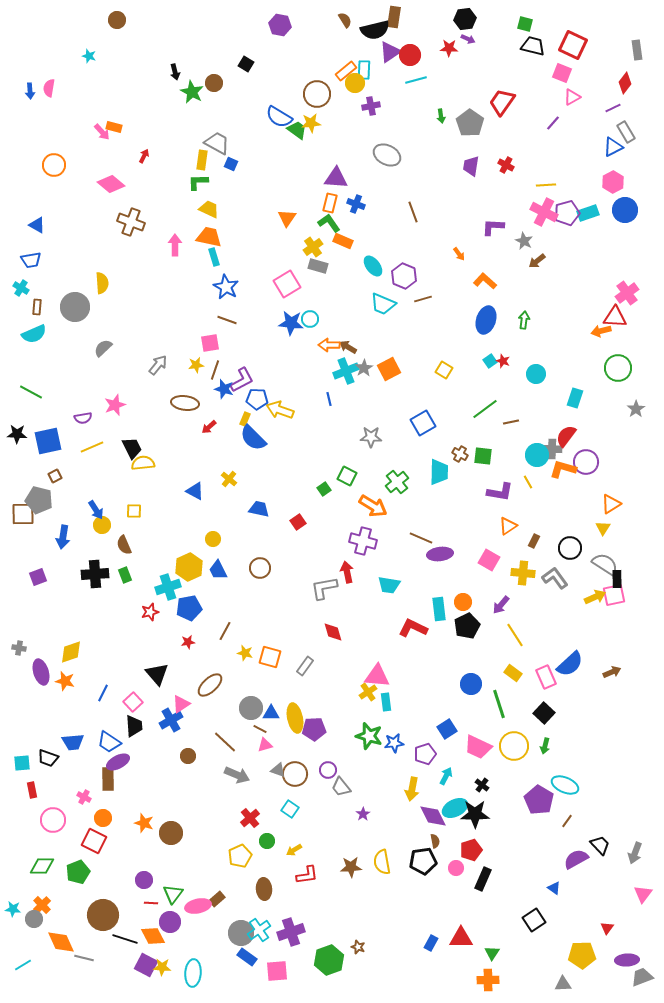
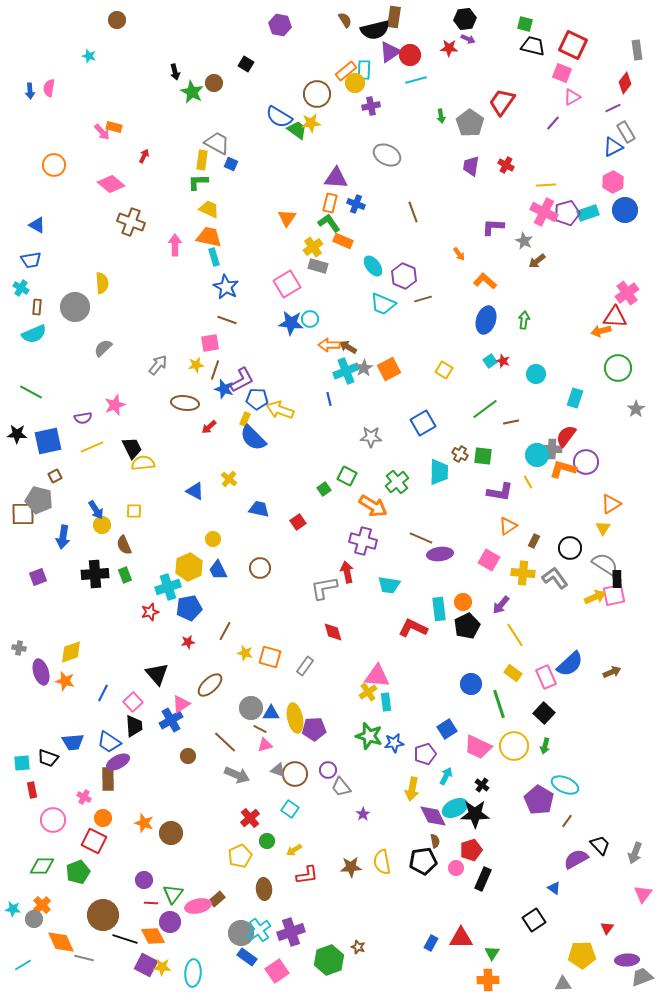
pink square at (277, 971): rotated 30 degrees counterclockwise
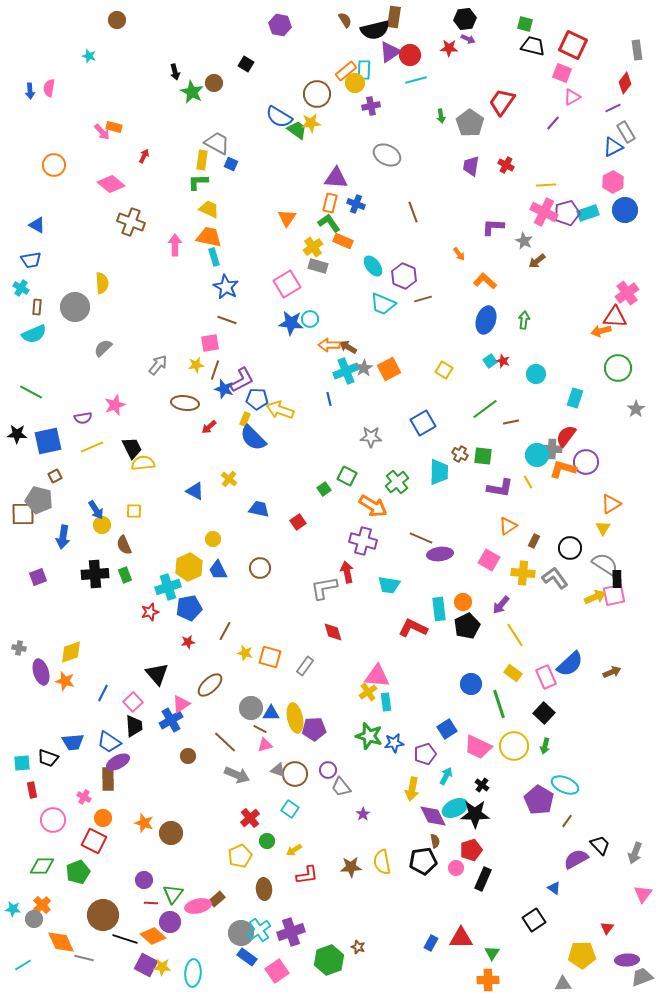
purple L-shape at (500, 492): moved 4 px up
orange diamond at (153, 936): rotated 20 degrees counterclockwise
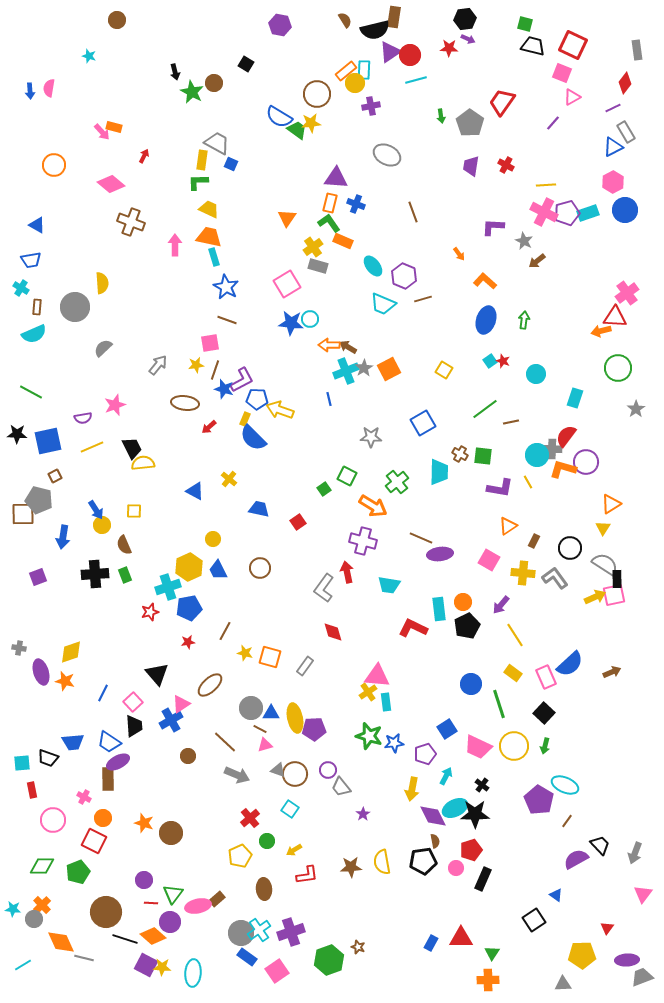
gray L-shape at (324, 588): rotated 44 degrees counterclockwise
blue triangle at (554, 888): moved 2 px right, 7 px down
brown circle at (103, 915): moved 3 px right, 3 px up
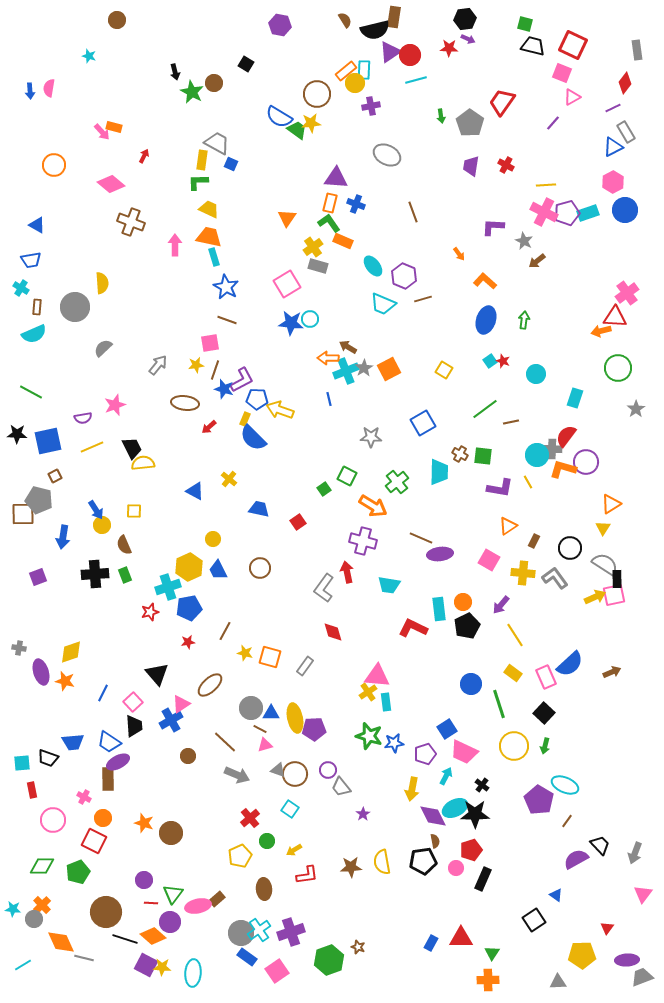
orange arrow at (329, 345): moved 1 px left, 13 px down
pink trapezoid at (478, 747): moved 14 px left, 5 px down
gray triangle at (563, 984): moved 5 px left, 2 px up
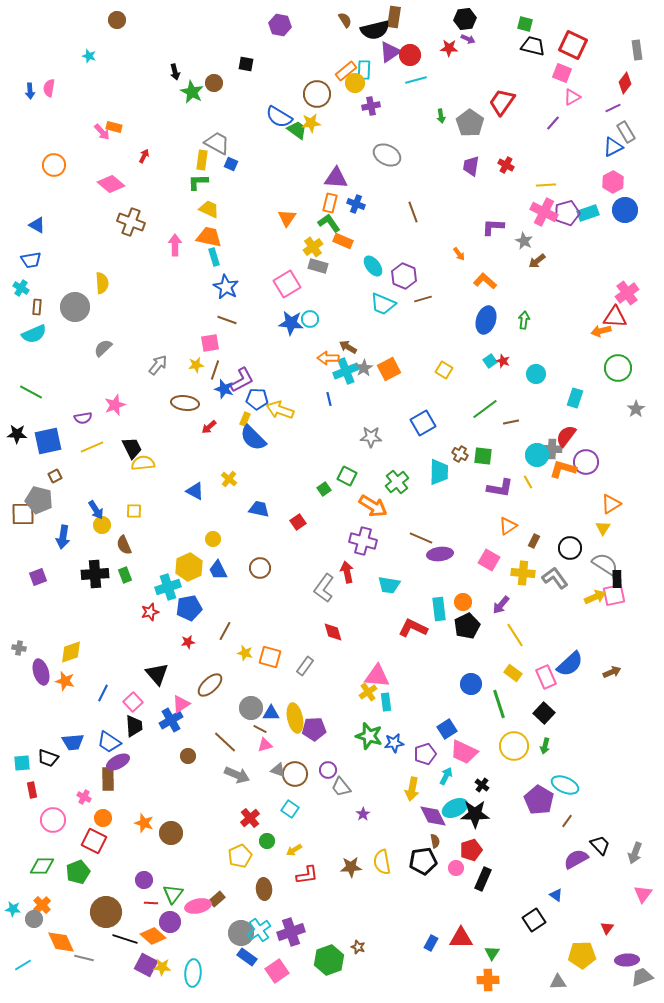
black square at (246, 64): rotated 21 degrees counterclockwise
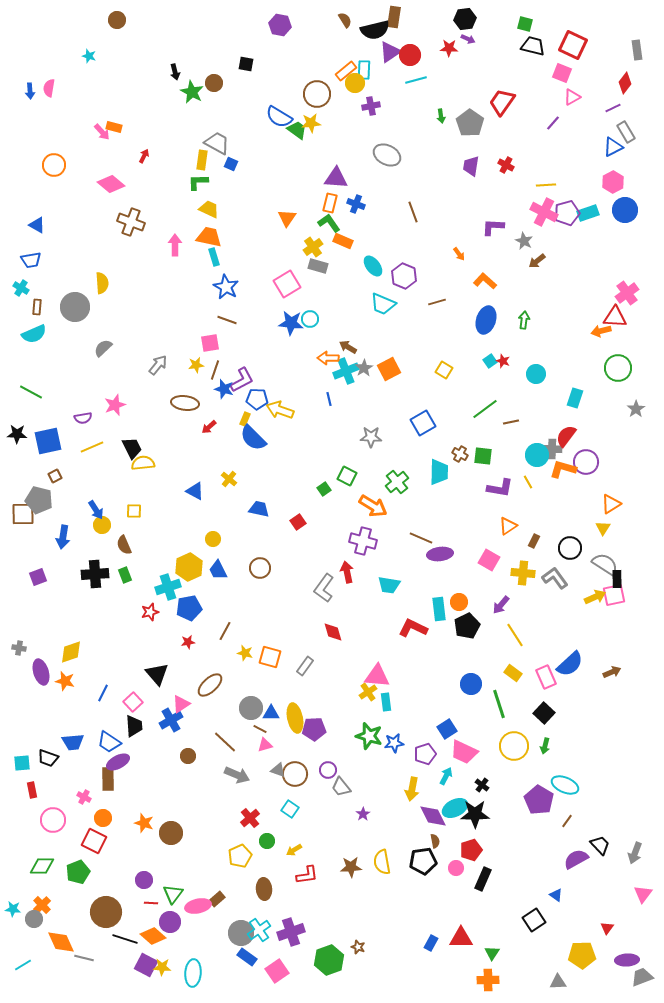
brown line at (423, 299): moved 14 px right, 3 px down
orange circle at (463, 602): moved 4 px left
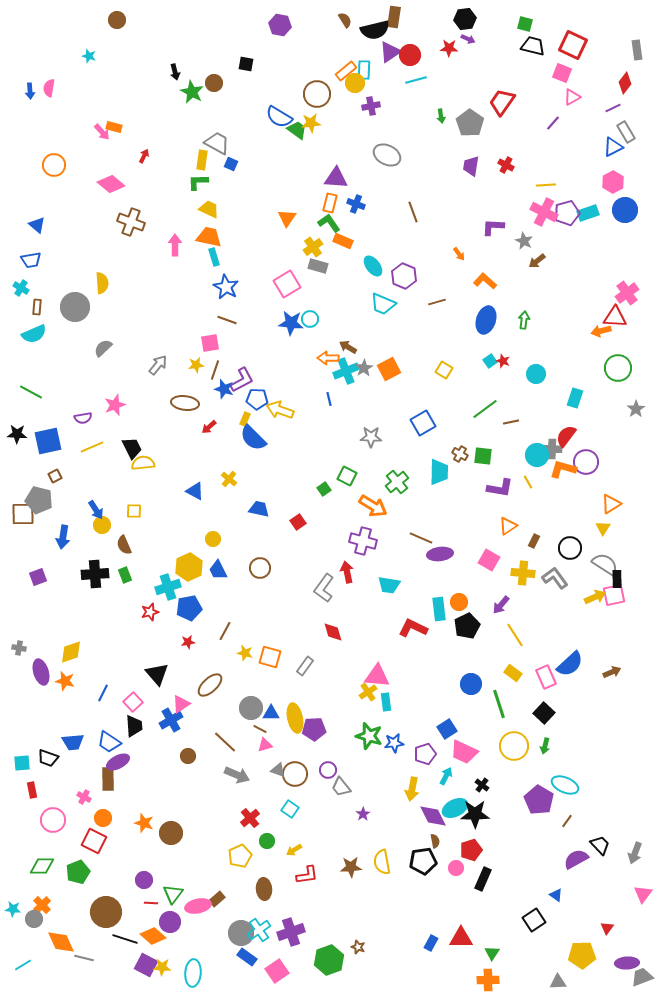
blue triangle at (37, 225): rotated 12 degrees clockwise
purple ellipse at (627, 960): moved 3 px down
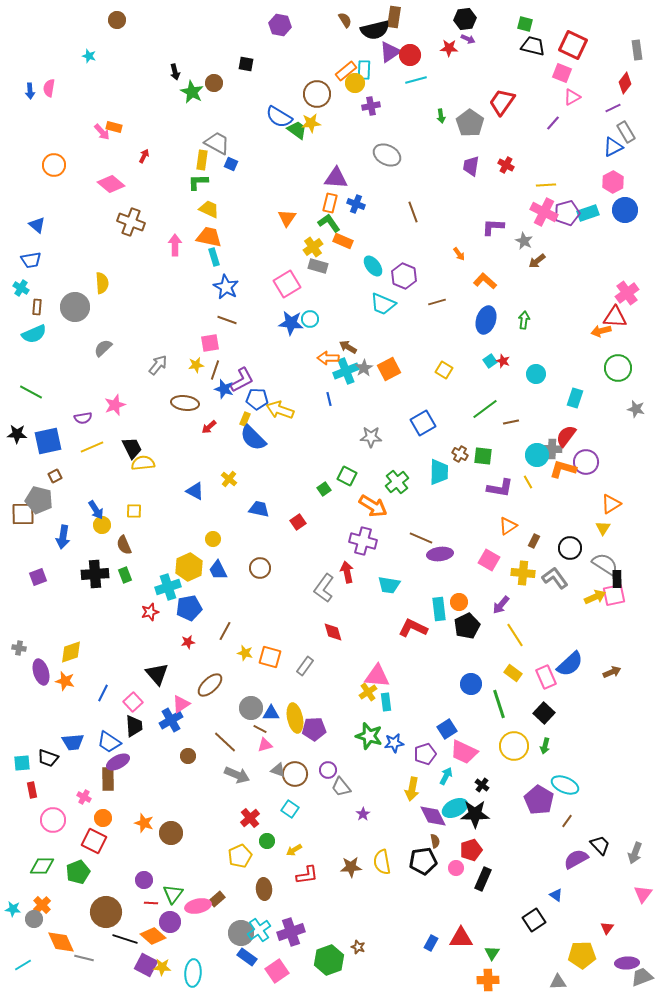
gray star at (636, 409): rotated 24 degrees counterclockwise
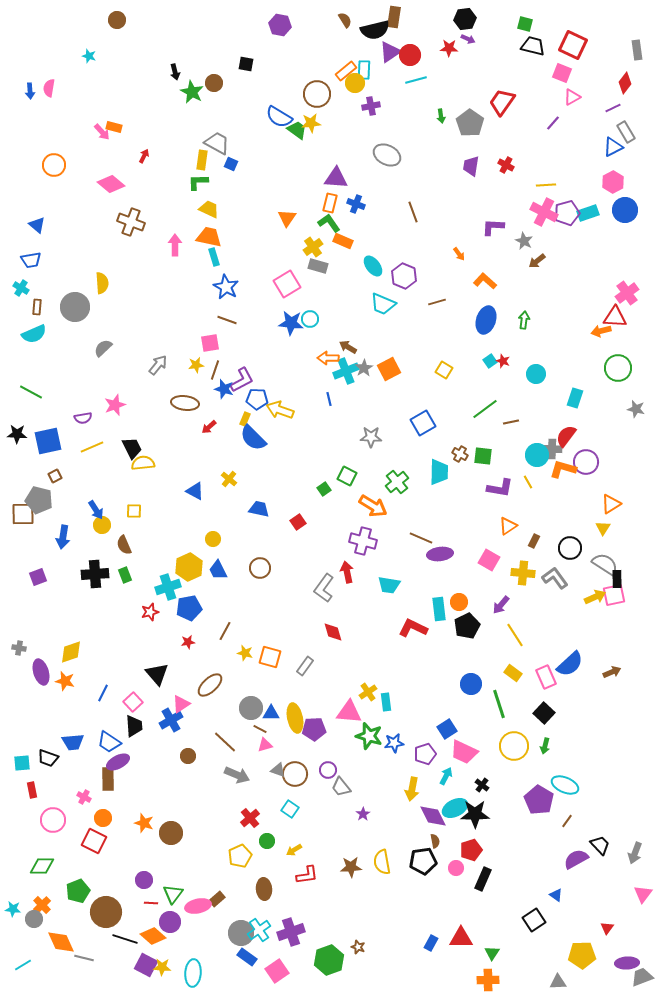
pink triangle at (377, 676): moved 28 px left, 36 px down
green pentagon at (78, 872): moved 19 px down
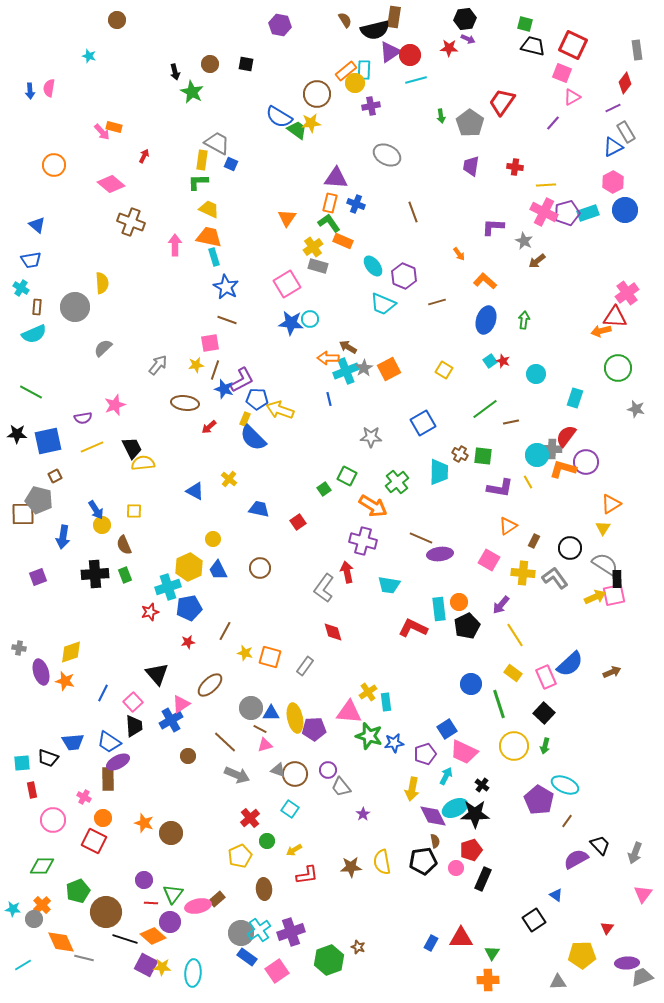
brown circle at (214, 83): moved 4 px left, 19 px up
red cross at (506, 165): moved 9 px right, 2 px down; rotated 21 degrees counterclockwise
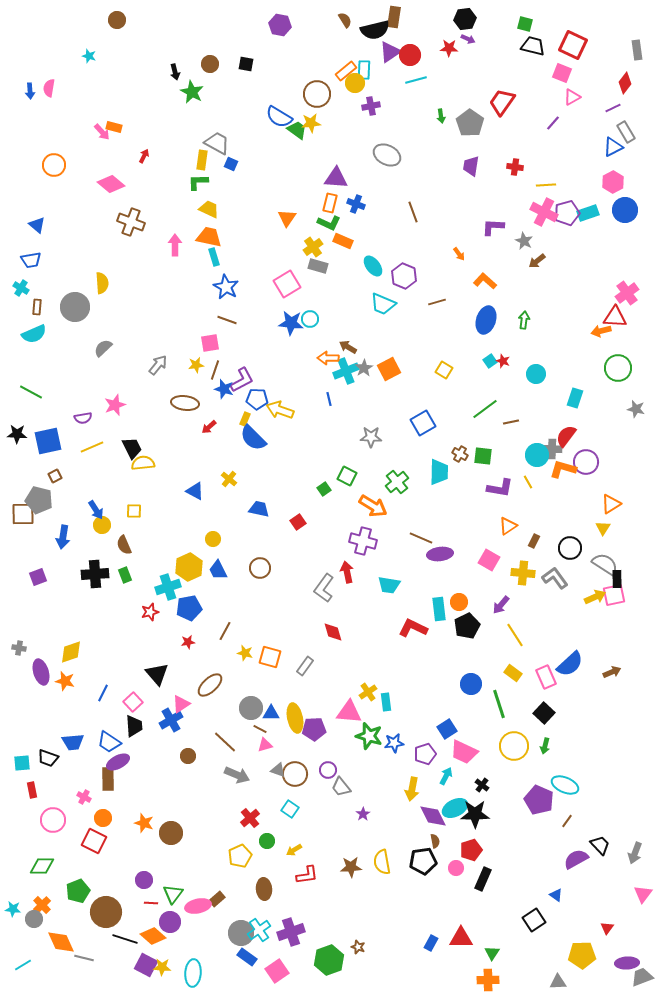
green L-shape at (329, 223): rotated 150 degrees clockwise
purple pentagon at (539, 800): rotated 8 degrees counterclockwise
